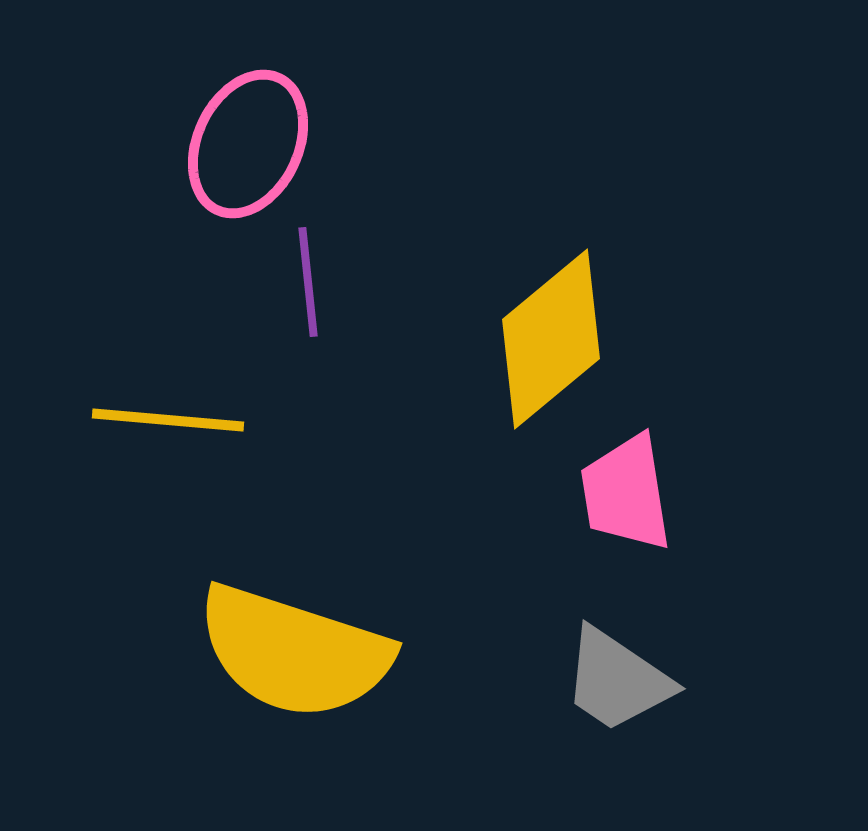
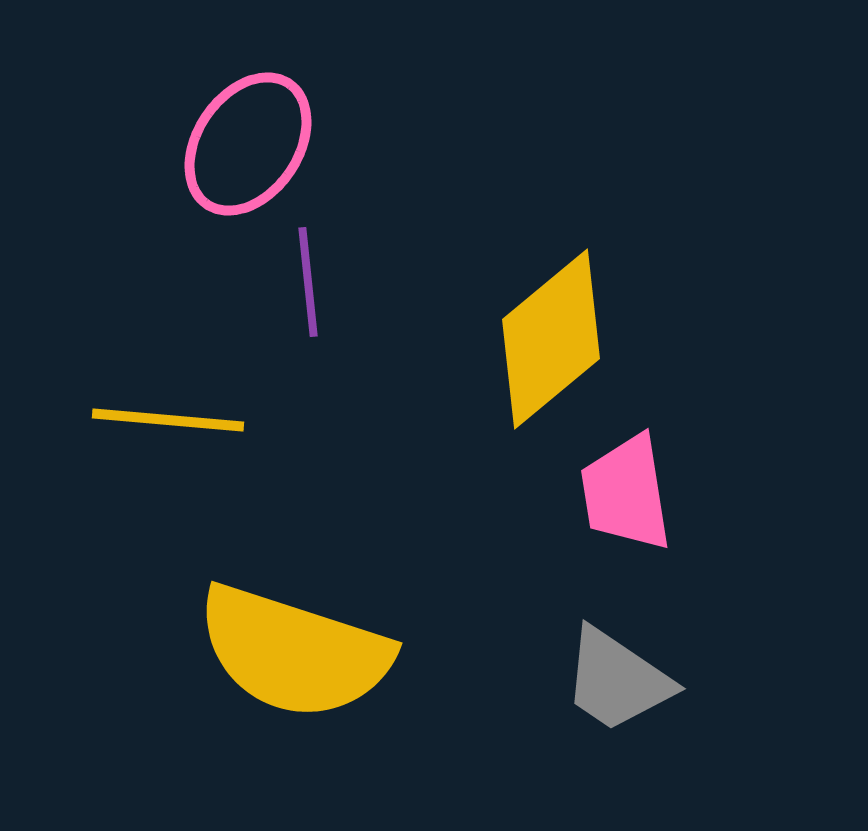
pink ellipse: rotated 9 degrees clockwise
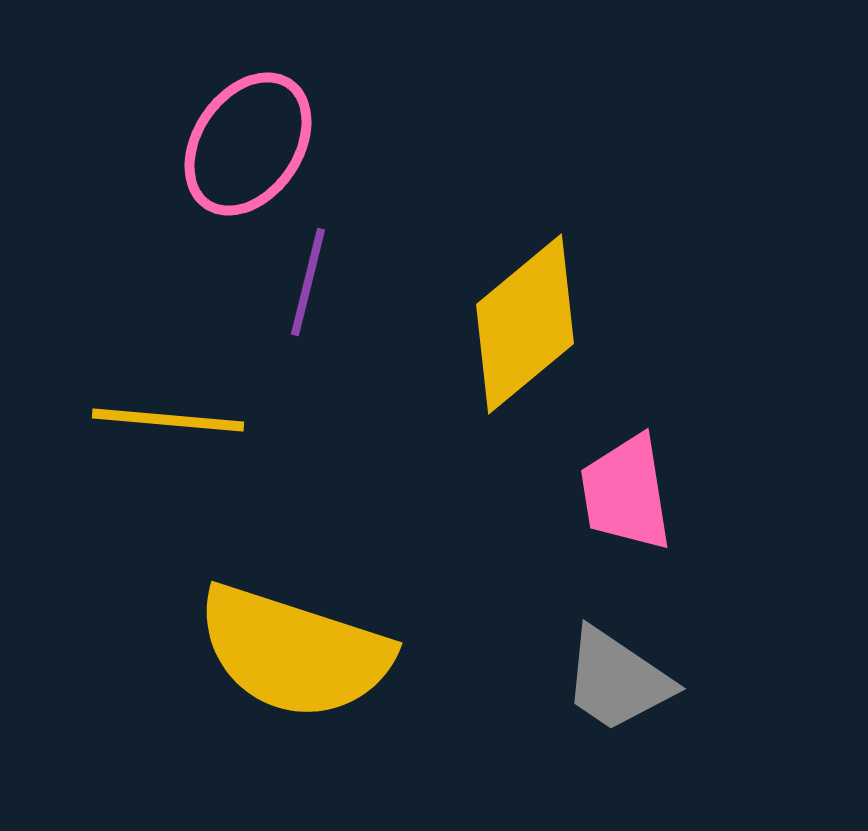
purple line: rotated 20 degrees clockwise
yellow diamond: moved 26 px left, 15 px up
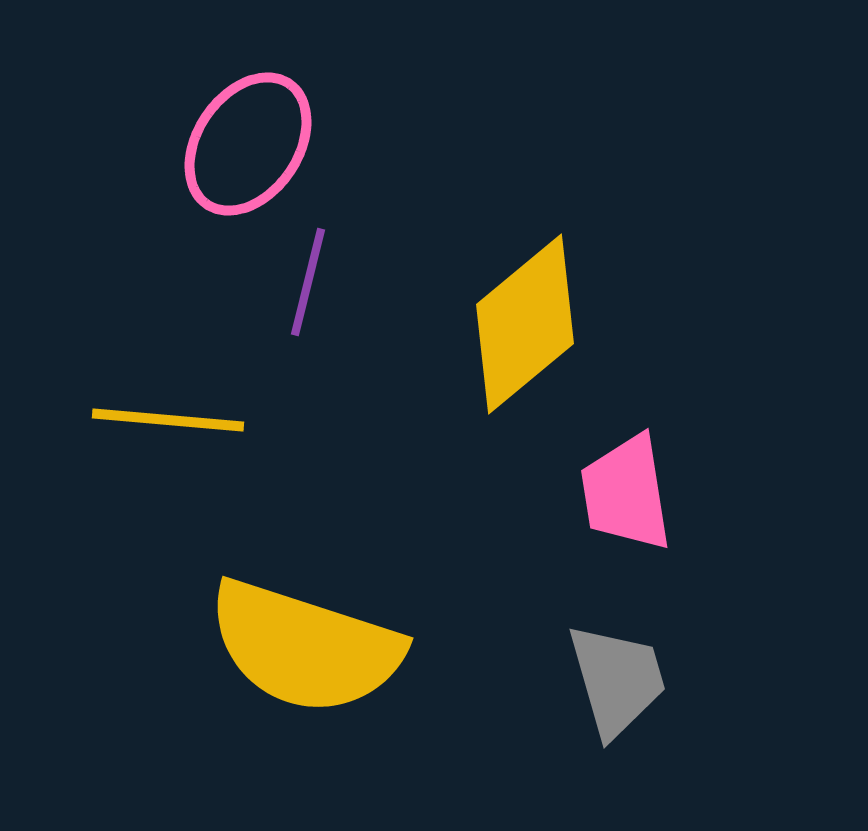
yellow semicircle: moved 11 px right, 5 px up
gray trapezoid: rotated 140 degrees counterclockwise
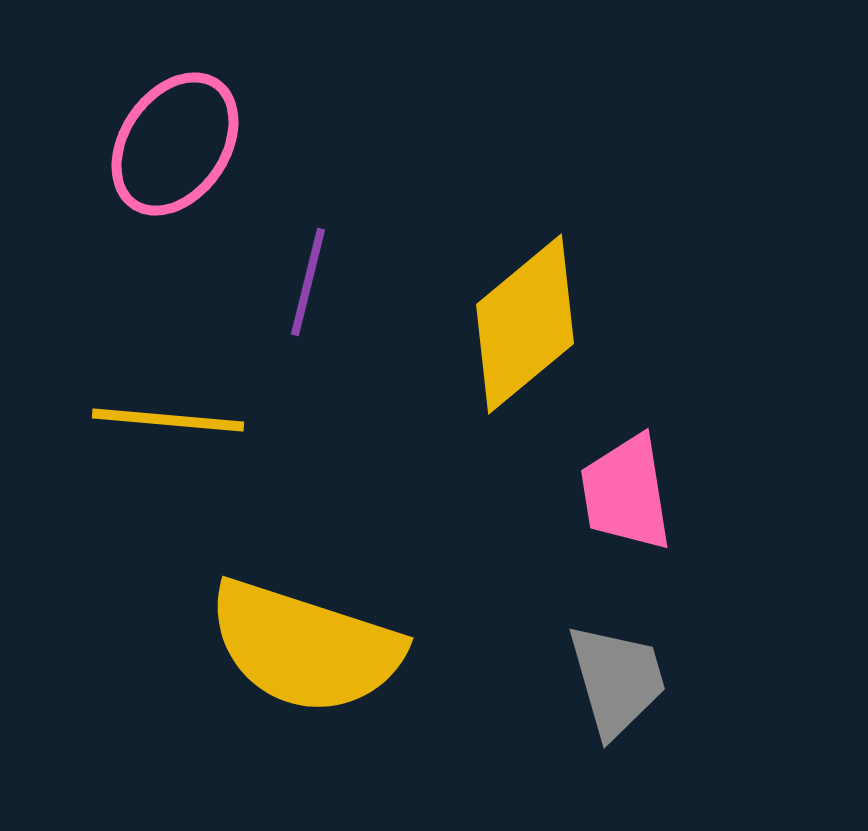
pink ellipse: moved 73 px left
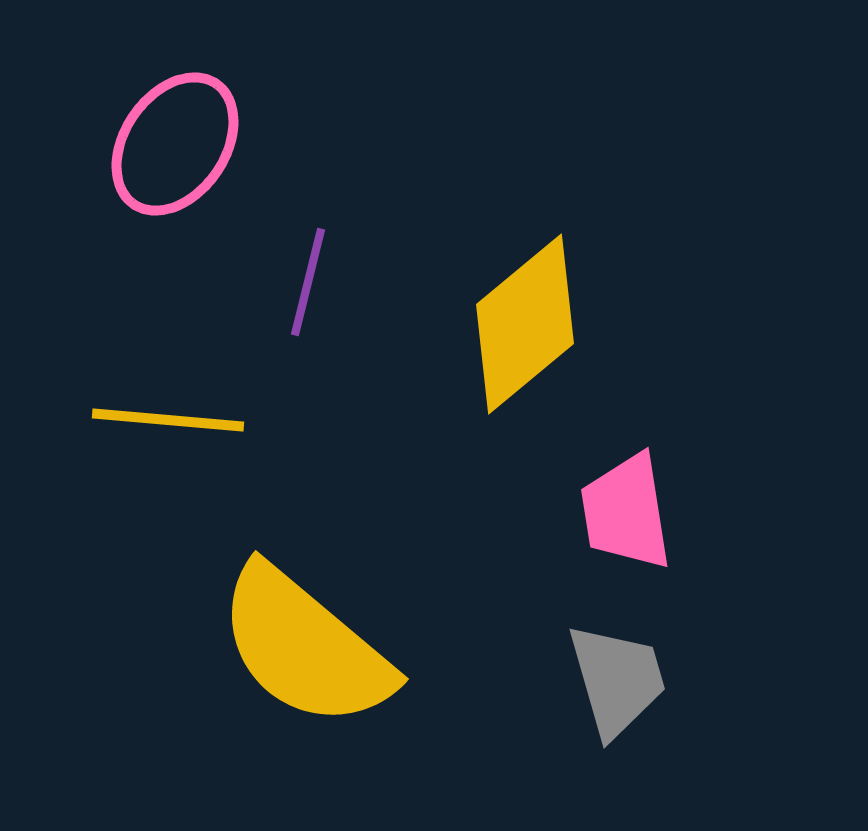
pink trapezoid: moved 19 px down
yellow semicircle: rotated 22 degrees clockwise
